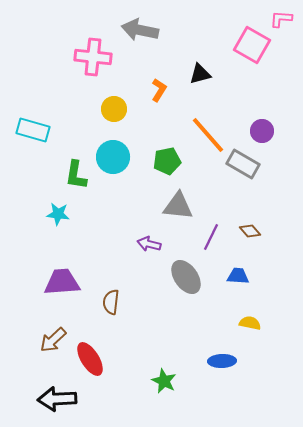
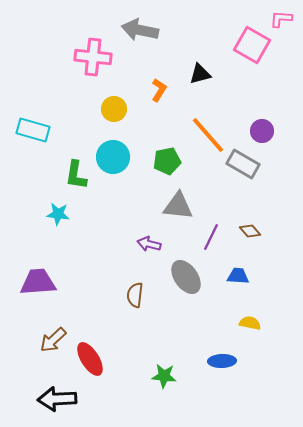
purple trapezoid: moved 24 px left
brown semicircle: moved 24 px right, 7 px up
green star: moved 5 px up; rotated 20 degrees counterclockwise
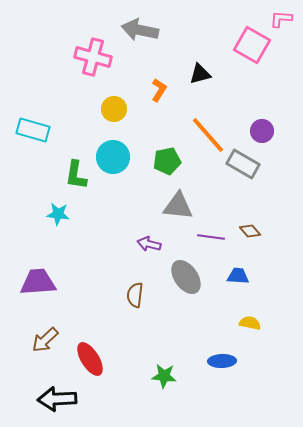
pink cross: rotated 9 degrees clockwise
purple line: rotated 72 degrees clockwise
brown arrow: moved 8 px left
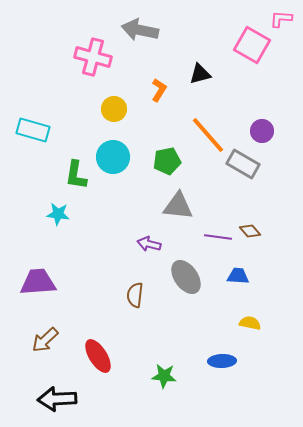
purple line: moved 7 px right
red ellipse: moved 8 px right, 3 px up
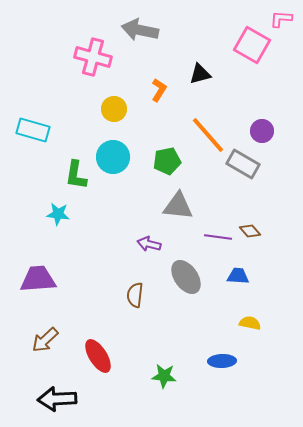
purple trapezoid: moved 3 px up
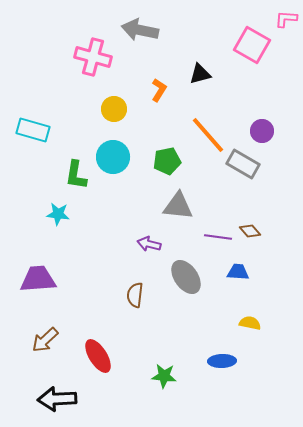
pink L-shape: moved 5 px right
blue trapezoid: moved 4 px up
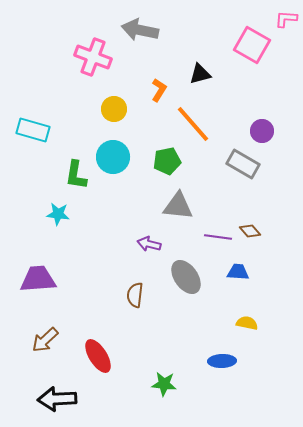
pink cross: rotated 6 degrees clockwise
orange line: moved 15 px left, 11 px up
yellow semicircle: moved 3 px left
green star: moved 8 px down
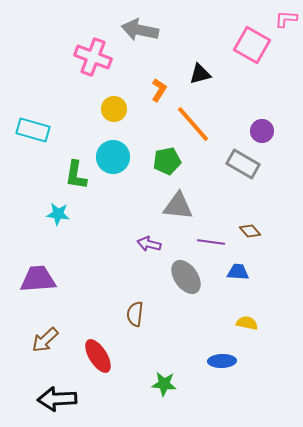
purple line: moved 7 px left, 5 px down
brown semicircle: moved 19 px down
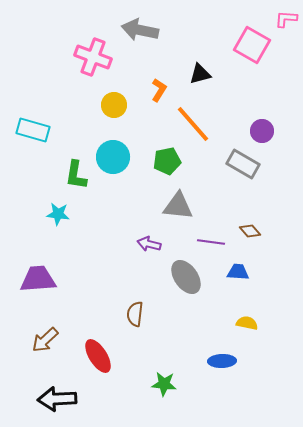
yellow circle: moved 4 px up
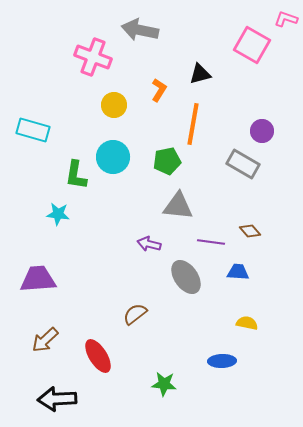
pink L-shape: rotated 15 degrees clockwise
orange line: rotated 51 degrees clockwise
brown semicircle: rotated 45 degrees clockwise
